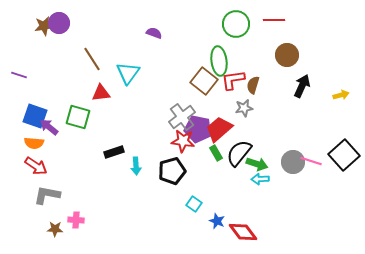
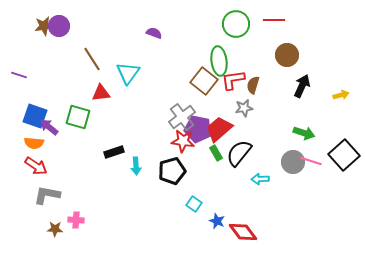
purple circle at (59, 23): moved 3 px down
green arrow at (257, 164): moved 47 px right, 31 px up
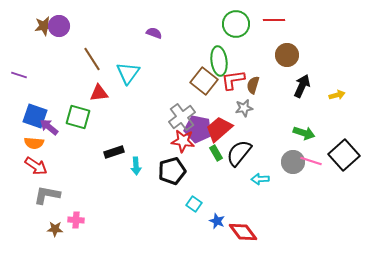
red triangle at (101, 93): moved 2 px left
yellow arrow at (341, 95): moved 4 px left
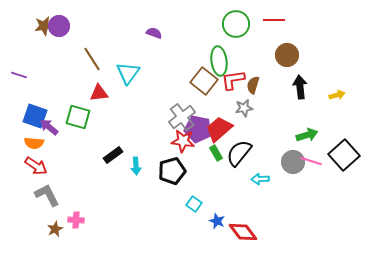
black arrow at (302, 86): moved 2 px left, 1 px down; rotated 30 degrees counterclockwise
green arrow at (304, 133): moved 3 px right, 2 px down; rotated 35 degrees counterclockwise
black rectangle at (114, 152): moved 1 px left, 3 px down; rotated 18 degrees counterclockwise
gray L-shape at (47, 195): rotated 52 degrees clockwise
brown star at (55, 229): rotated 28 degrees counterclockwise
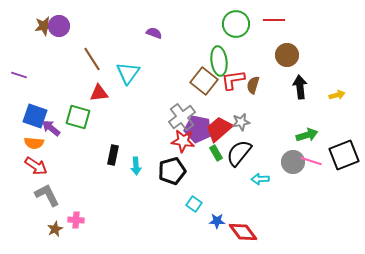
gray star at (244, 108): moved 3 px left, 14 px down
purple arrow at (49, 127): moved 2 px right, 1 px down
black rectangle at (113, 155): rotated 42 degrees counterclockwise
black square at (344, 155): rotated 20 degrees clockwise
blue star at (217, 221): rotated 21 degrees counterclockwise
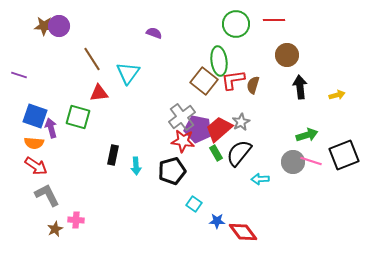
brown star at (44, 26): rotated 12 degrees clockwise
gray star at (241, 122): rotated 18 degrees counterclockwise
purple arrow at (51, 128): rotated 36 degrees clockwise
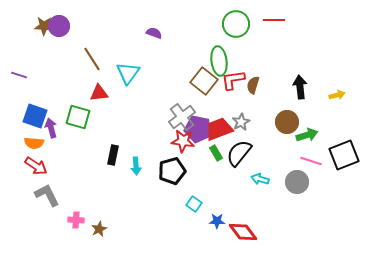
brown circle at (287, 55): moved 67 px down
red trapezoid at (219, 129): rotated 20 degrees clockwise
gray circle at (293, 162): moved 4 px right, 20 px down
cyan arrow at (260, 179): rotated 18 degrees clockwise
brown star at (55, 229): moved 44 px right
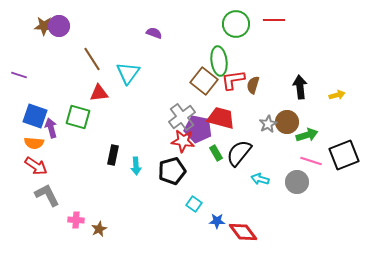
gray star at (241, 122): moved 27 px right, 2 px down
red trapezoid at (219, 129): moved 2 px right, 11 px up; rotated 36 degrees clockwise
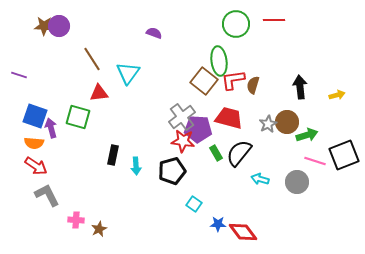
red trapezoid at (221, 118): moved 8 px right
purple pentagon at (198, 129): rotated 8 degrees counterclockwise
pink line at (311, 161): moved 4 px right
blue star at (217, 221): moved 1 px right, 3 px down
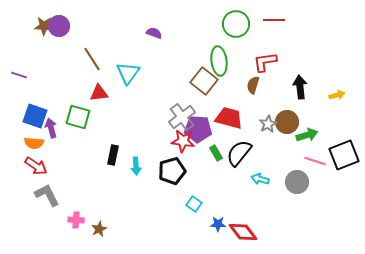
red L-shape at (233, 80): moved 32 px right, 18 px up
